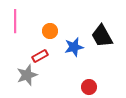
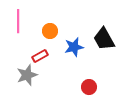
pink line: moved 3 px right
black trapezoid: moved 2 px right, 3 px down
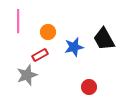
orange circle: moved 2 px left, 1 px down
red rectangle: moved 1 px up
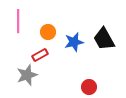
blue star: moved 5 px up
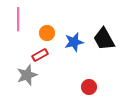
pink line: moved 2 px up
orange circle: moved 1 px left, 1 px down
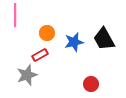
pink line: moved 3 px left, 4 px up
red circle: moved 2 px right, 3 px up
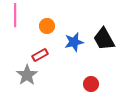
orange circle: moved 7 px up
gray star: rotated 15 degrees counterclockwise
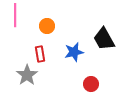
blue star: moved 10 px down
red rectangle: moved 1 px up; rotated 70 degrees counterclockwise
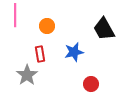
black trapezoid: moved 10 px up
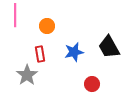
black trapezoid: moved 5 px right, 18 px down
red circle: moved 1 px right
